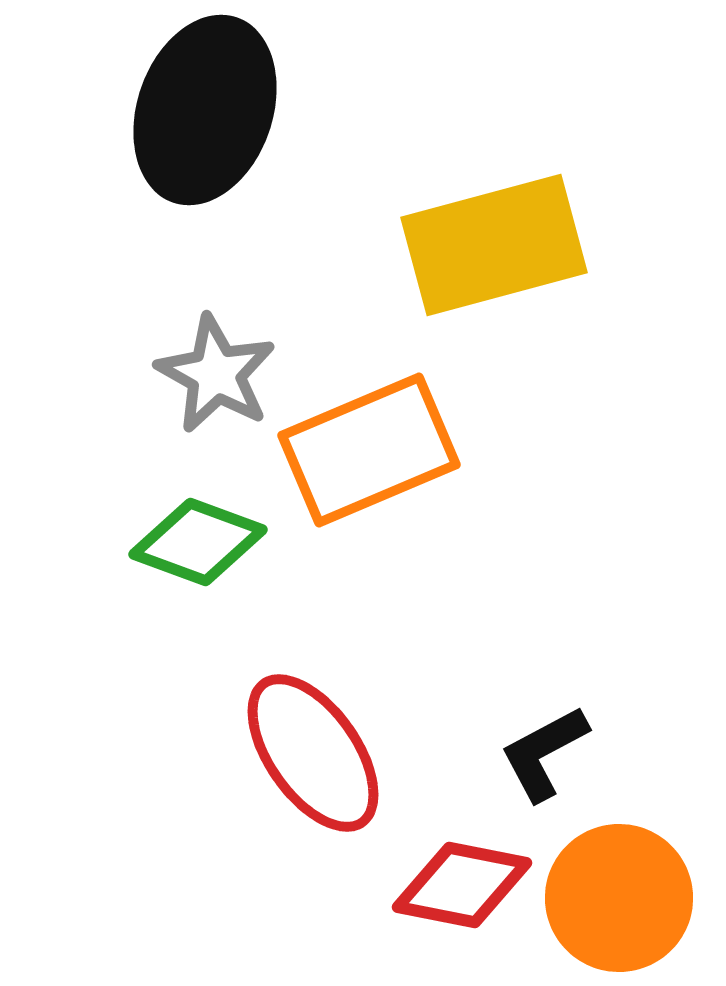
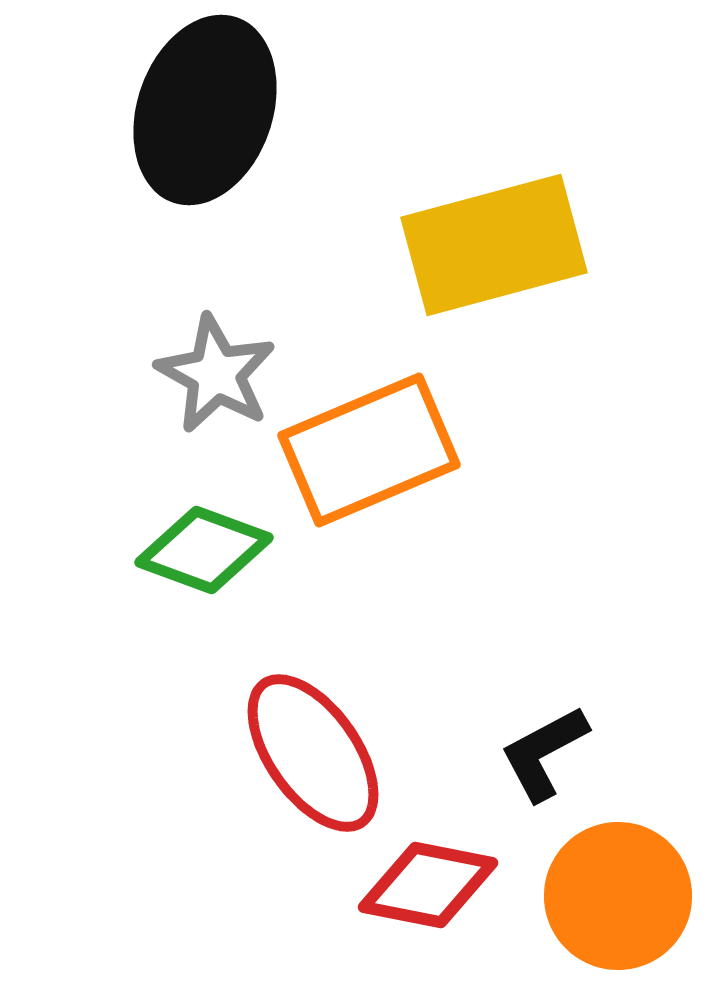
green diamond: moved 6 px right, 8 px down
red diamond: moved 34 px left
orange circle: moved 1 px left, 2 px up
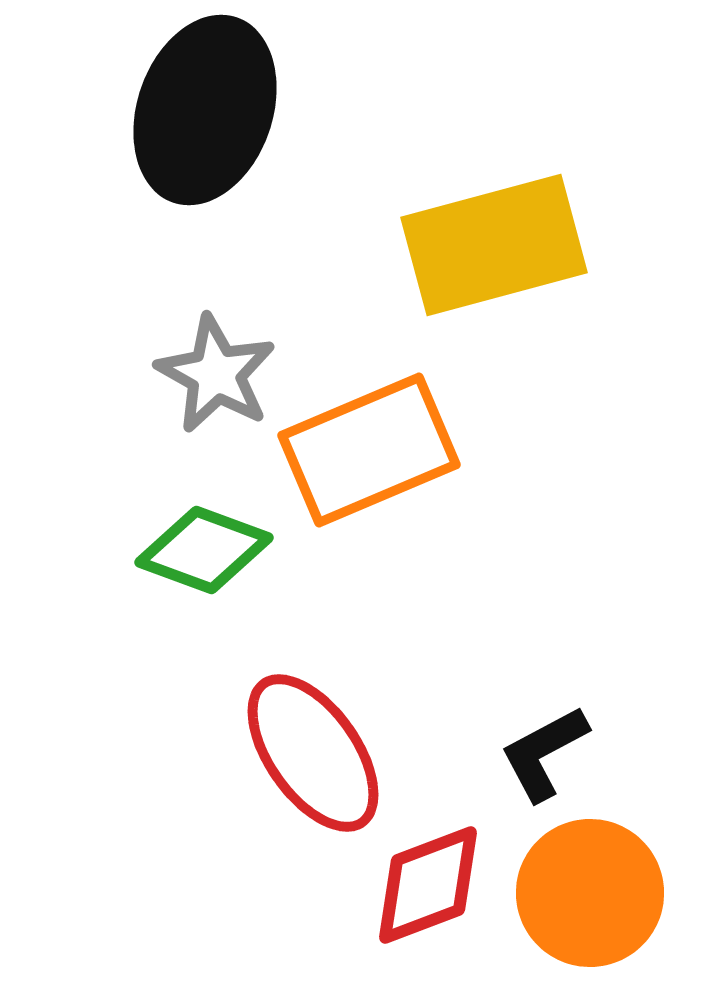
red diamond: rotated 32 degrees counterclockwise
orange circle: moved 28 px left, 3 px up
